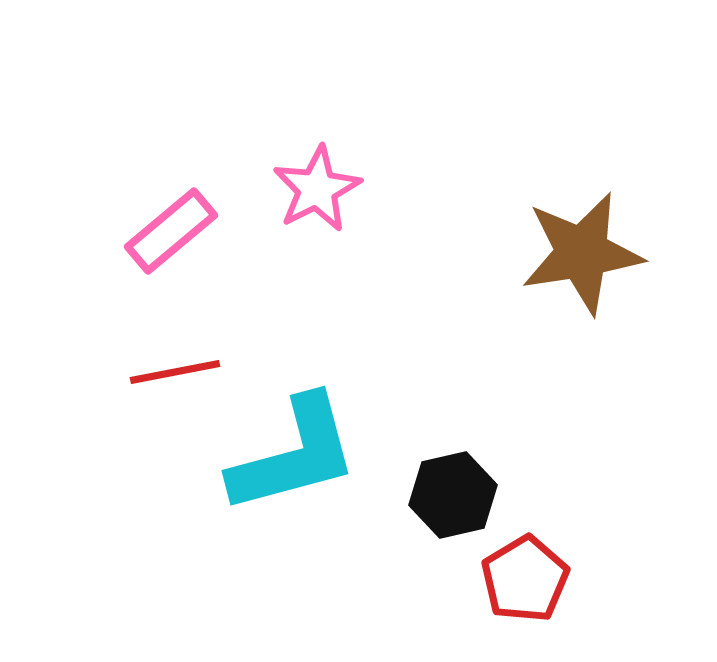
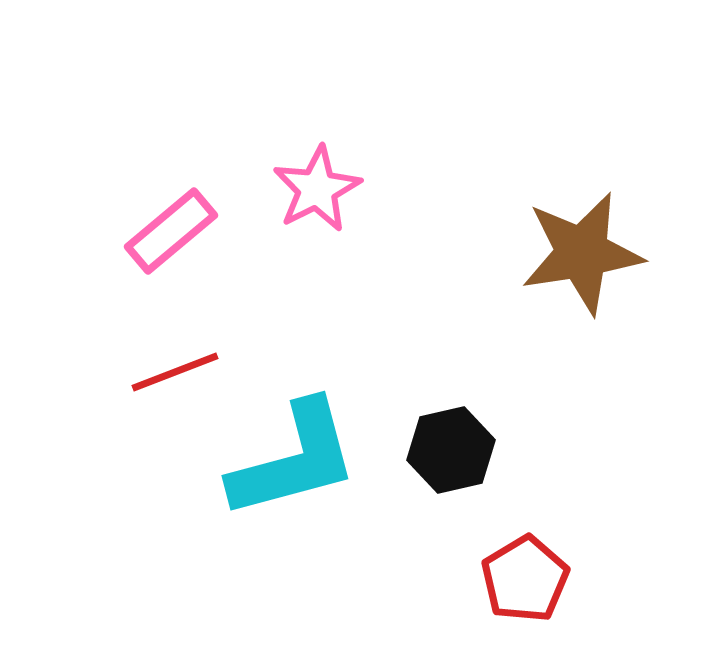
red line: rotated 10 degrees counterclockwise
cyan L-shape: moved 5 px down
black hexagon: moved 2 px left, 45 px up
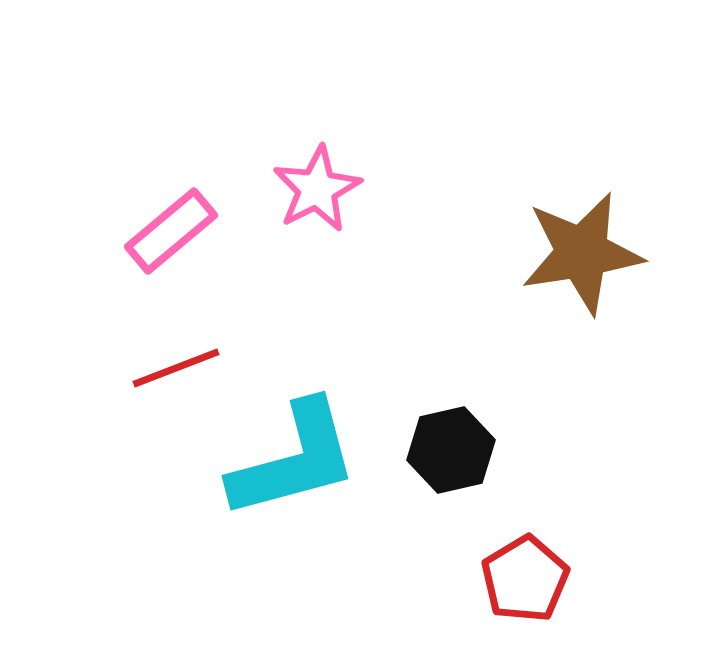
red line: moved 1 px right, 4 px up
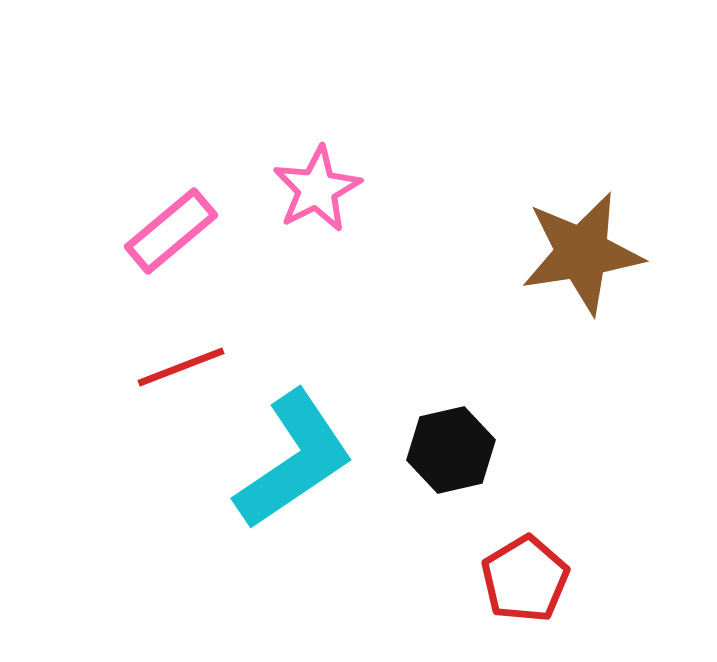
red line: moved 5 px right, 1 px up
cyan L-shape: rotated 19 degrees counterclockwise
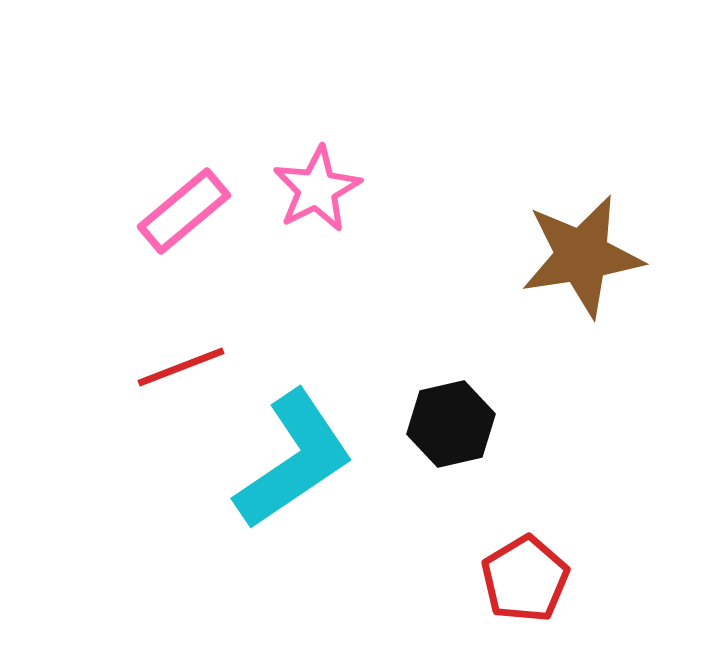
pink rectangle: moved 13 px right, 20 px up
brown star: moved 3 px down
black hexagon: moved 26 px up
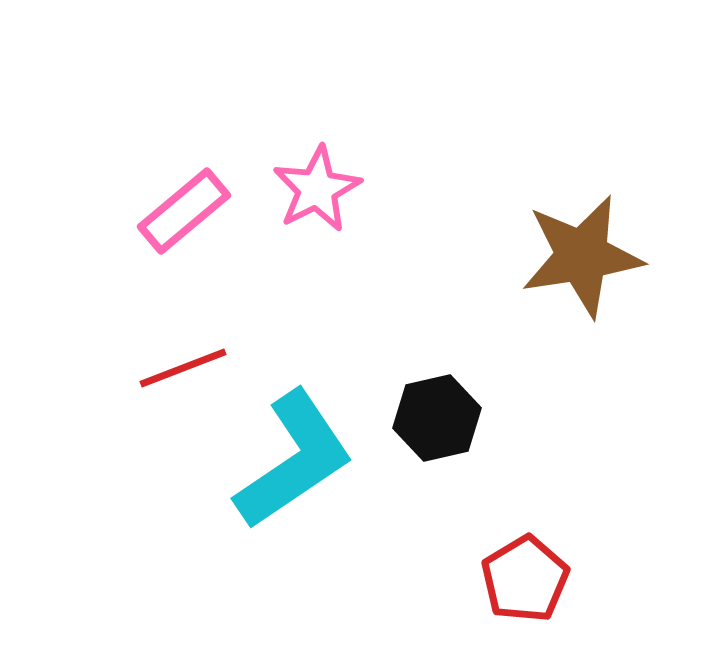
red line: moved 2 px right, 1 px down
black hexagon: moved 14 px left, 6 px up
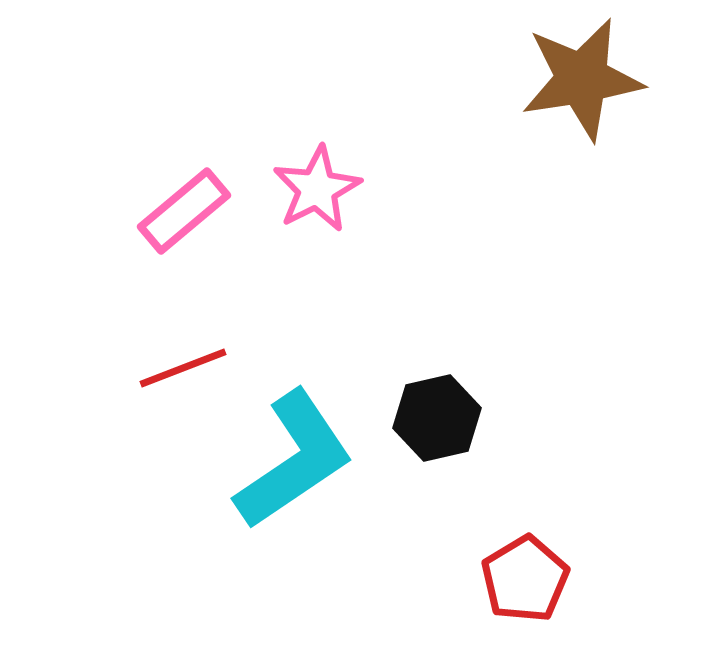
brown star: moved 177 px up
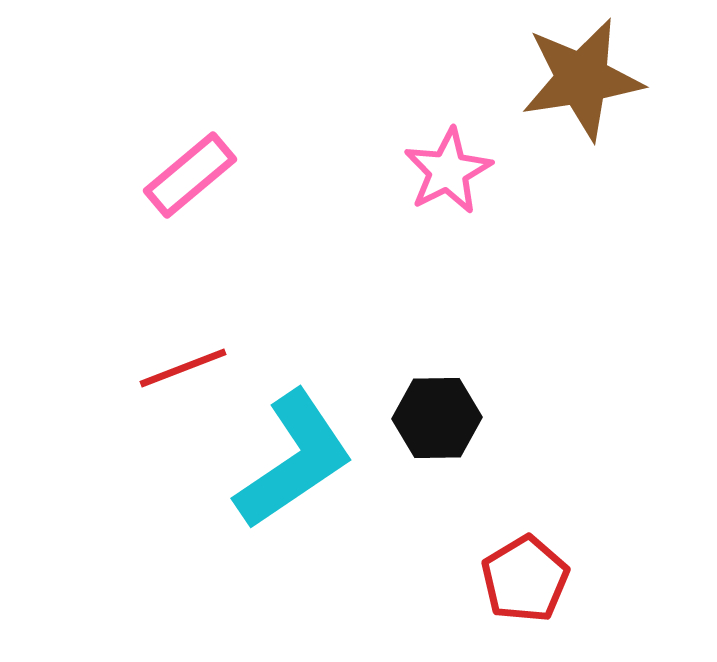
pink star: moved 131 px right, 18 px up
pink rectangle: moved 6 px right, 36 px up
black hexagon: rotated 12 degrees clockwise
